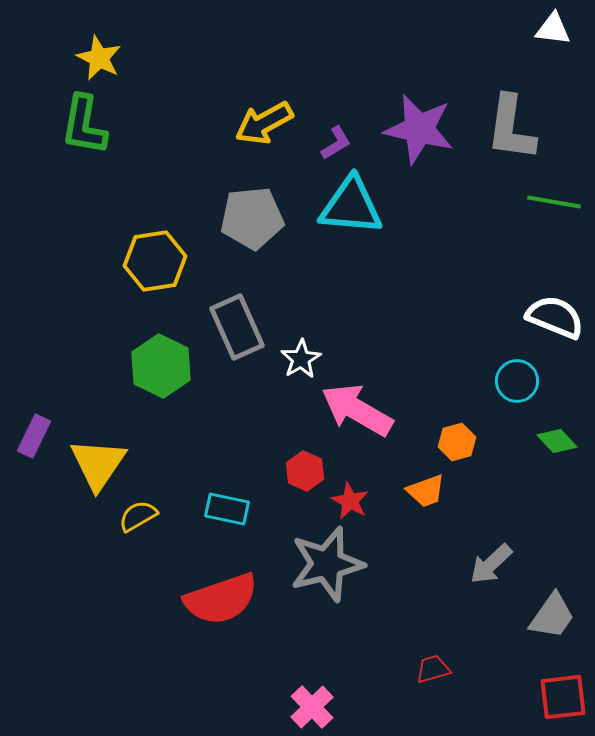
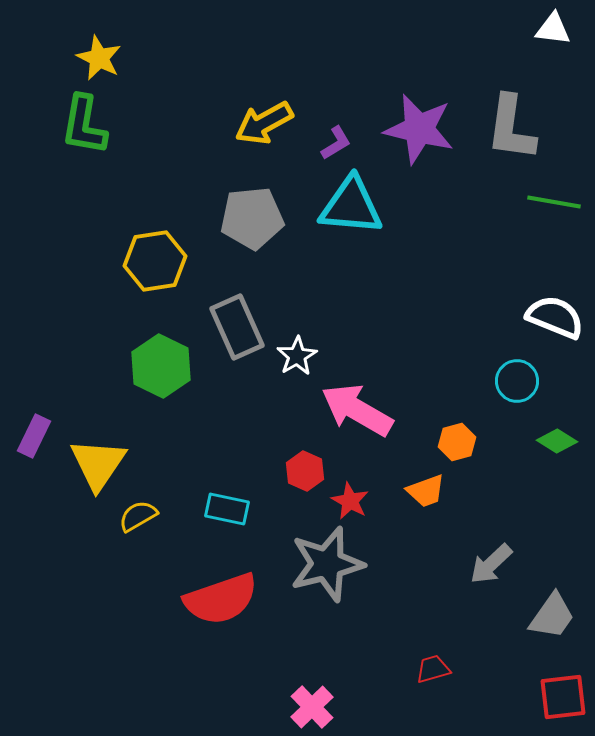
white star: moved 4 px left, 3 px up
green diamond: rotated 15 degrees counterclockwise
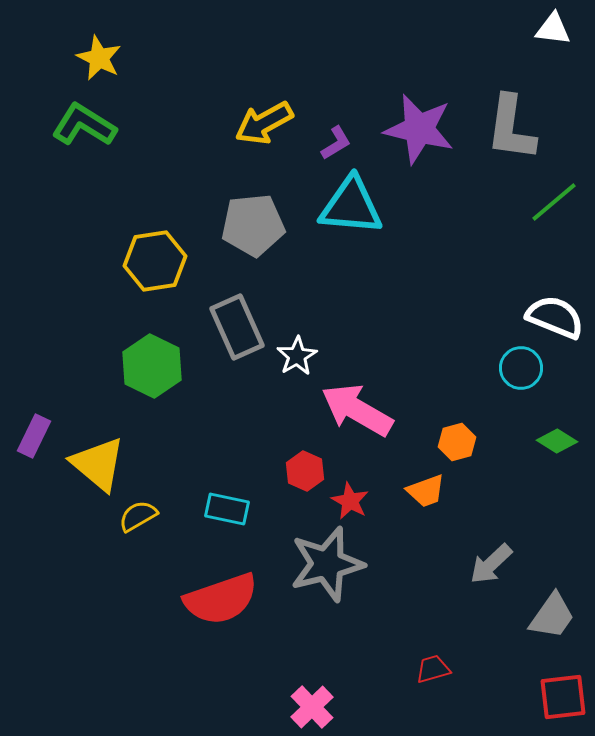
green L-shape: rotated 112 degrees clockwise
green line: rotated 50 degrees counterclockwise
gray pentagon: moved 1 px right, 7 px down
green hexagon: moved 9 px left
cyan circle: moved 4 px right, 13 px up
yellow triangle: rotated 24 degrees counterclockwise
